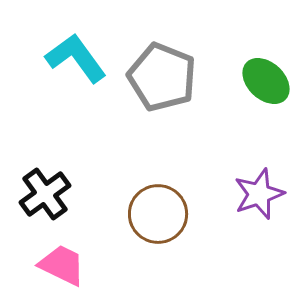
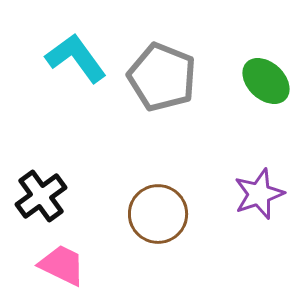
black cross: moved 4 px left, 2 px down
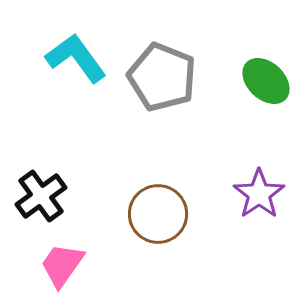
purple star: rotated 15 degrees counterclockwise
pink trapezoid: rotated 81 degrees counterclockwise
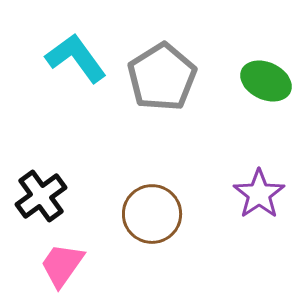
gray pentagon: rotated 18 degrees clockwise
green ellipse: rotated 18 degrees counterclockwise
brown circle: moved 6 px left
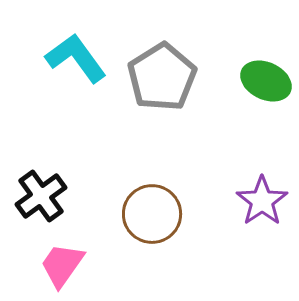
purple star: moved 3 px right, 7 px down
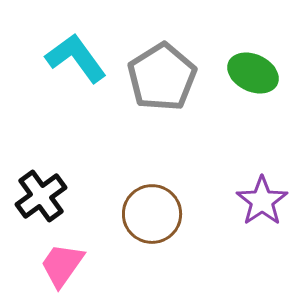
green ellipse: moved 13 px left, 8 px up
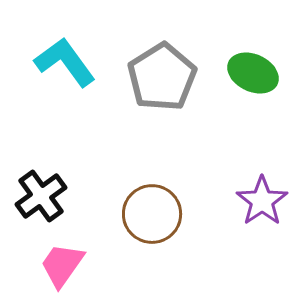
cyan L-shape: moved 11 px left, 4 px down
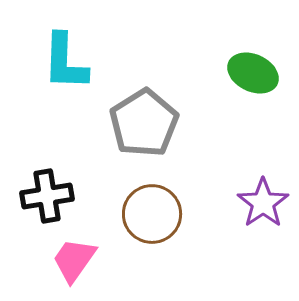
cyan L-shape: rotated 142 degrees counterclockwise
gray pentagon: moved 18 px left, 46 px down
black cross: moved 6 px right; rotated 27 degrees clockwise
purple star: moved 1 px right, 2 px down
pink trapezoid: moved 12 px right, 5 px up
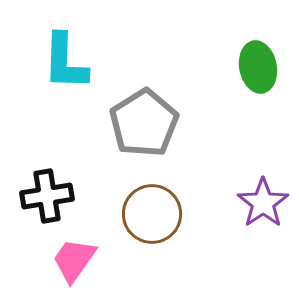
green ellipse: moved 5 px right, 6 px up; rotated 54 degrees clockwise
